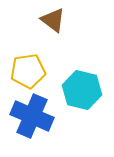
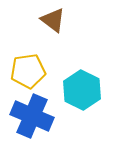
cyan hexagon: rotated 12 degrees clockwise
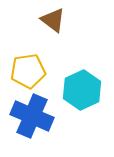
cyan hexagon: rotated 9 degrees clockwise
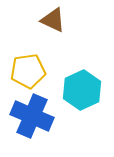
brown triangle: rotated 12 degrees counterclockwise
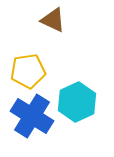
cyan hexagon: moved 5 px left, 12 px down
blue cross: rotated 9 degrees clockwise
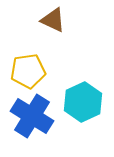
cyan hexagon: moved 6 px right
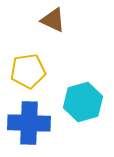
cyan hexagon: rotated 9 degrees clockwise
blue cross: moved 3 px left, 7 px down; rotated 30 degrees counterclockwise
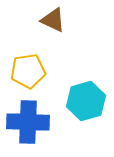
cyan hexagon: moved 3 px right, 1 px up
blue cross: moved 1 px left, 1 px up
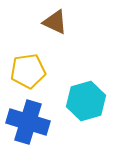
brown triangle: moved 2 px right, 2 px down
blue cross: rotated 15 degrees clockwise
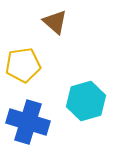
brown triangle: rotated 16 degrees clockwise
yellow pentagon: moved 5 px left, 6 px up
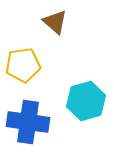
blue cross: rotated 9 degrees counterclockwise
